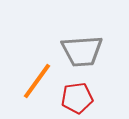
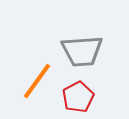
red pentagon: moved 1 px right, 1 px up; rotated 20 degrees counterclockwise
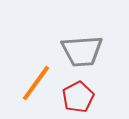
orange line: moved 1 px left, 2 px down
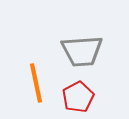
orange line: rotated 48 degrees counterclockwise
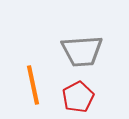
orange line: moved 3 px left, 2 px down
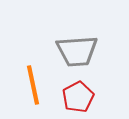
gray trapezoid: moved 5 px left
